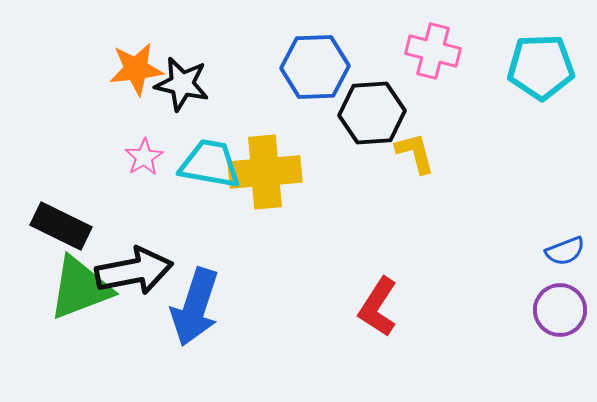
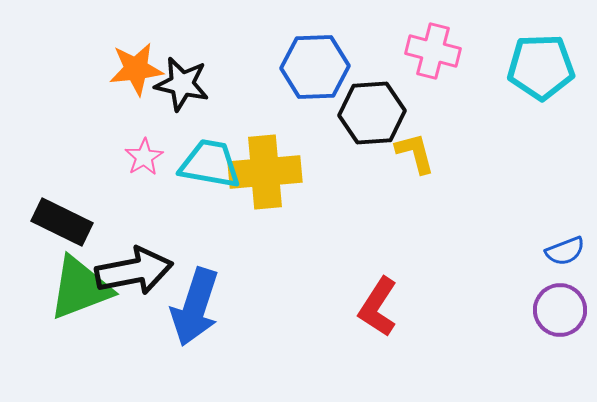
black rectangle: moved 1 px right, 4 px up
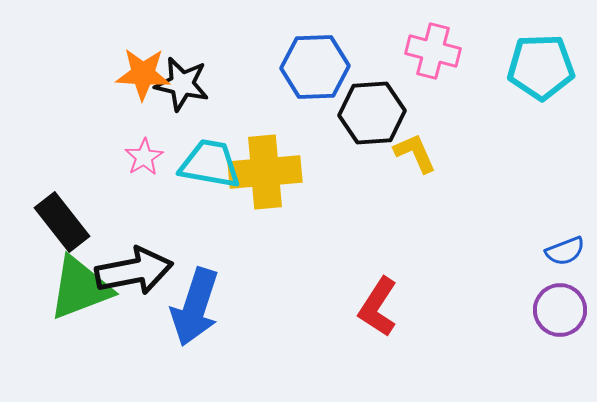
orange star: moved 7 px right, 5 px down; rotated 10 degrees clockwise
yellow L-shape: rotated 9 degrees counterclockwise
black rectangle: rotated 26 degrees clockwise
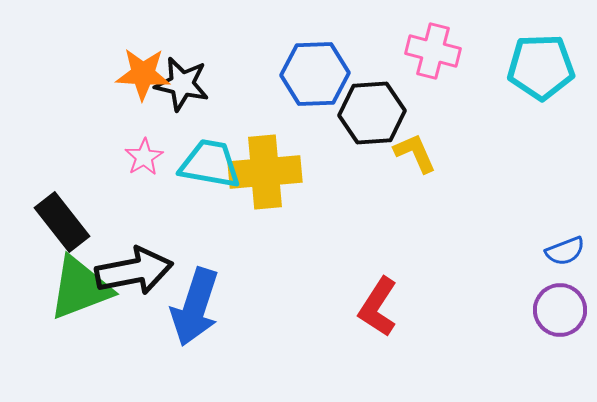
blue hexagon: moved 7 px down
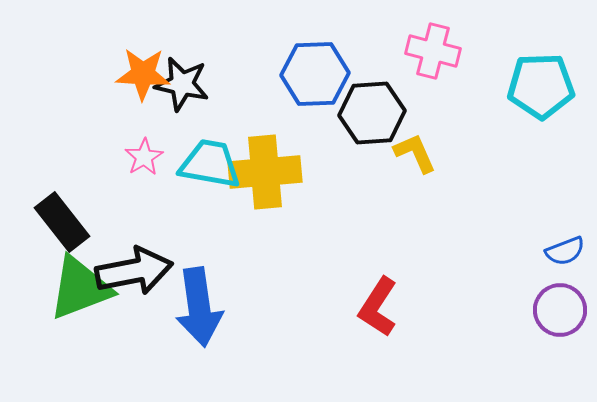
cyan pentagon: moved 19 px down
blue arrow: moved 4 px right; rotated 26 degrees counterclockwise
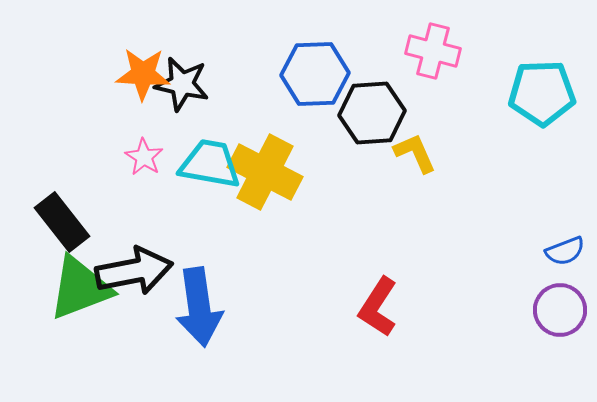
cyan pentagon: moved 1 px right, 7 px down
pink star: rotated 9 degrees counterclockwise
yellow cross: rotated 32 degrees clockwise
